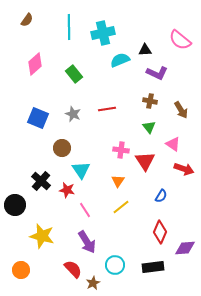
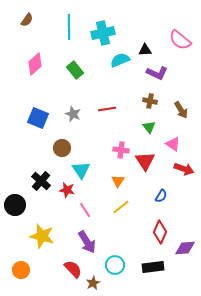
green rectangle: moved 1 px right, 4 px up
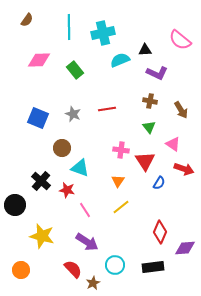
pink diamond: moved 4 px right, 4 px up; rotated 40 degrees clockwise
cyan triangle: moved 1 px left, 2 px up; rotated 36 degrees counterclockwise
blue semicircle: moved 2 px left, 13 px up
purple arrow: rotated 25 degrees counterclockwise
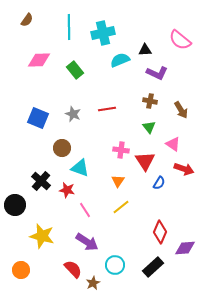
black rectangle: rotated 35 degrees counterclockwise
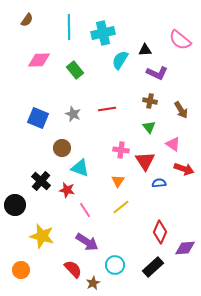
cyan semicircle: rotated 36 degrees counterclockwise
blue semicircle: rotated 128 degrees counterclockwise
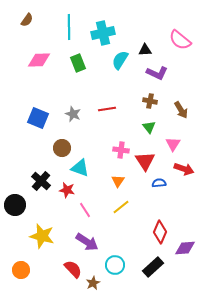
green rectangle: moved 3 px right, 7 px up; rotated 18 degrees clockwise
pink triangle: rotated 28 degrees clockwise
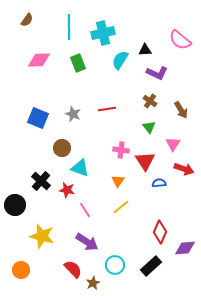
brown cross: rotated 24 degrees clockwise
black rectangle: moved 2 px left, 1 px up
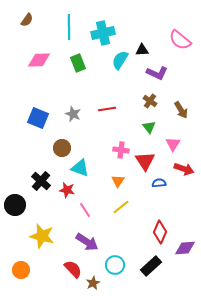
black triangle: moved 3 px left
